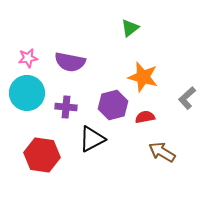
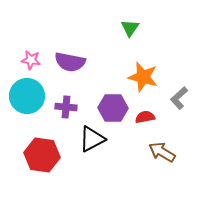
green triangle: rotated 18 degrees counterclockwise
pink star: moved 3 px right, 2 px down; rotated 18 degrees clockwise
cyan circle: moved 3 px down
gray L-shape: moved 8 px left
purple hexagon: moved 3 px down; rotated 16 degrees clockwise
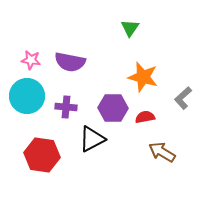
gray L-shape: moved 4 px right
